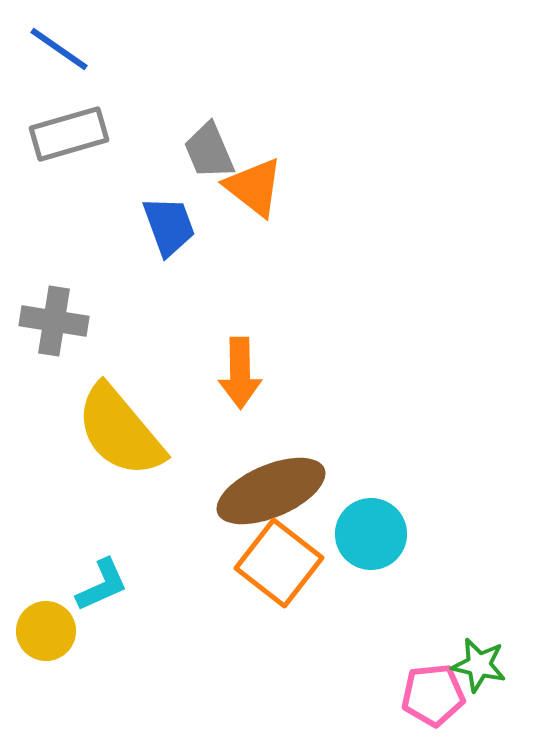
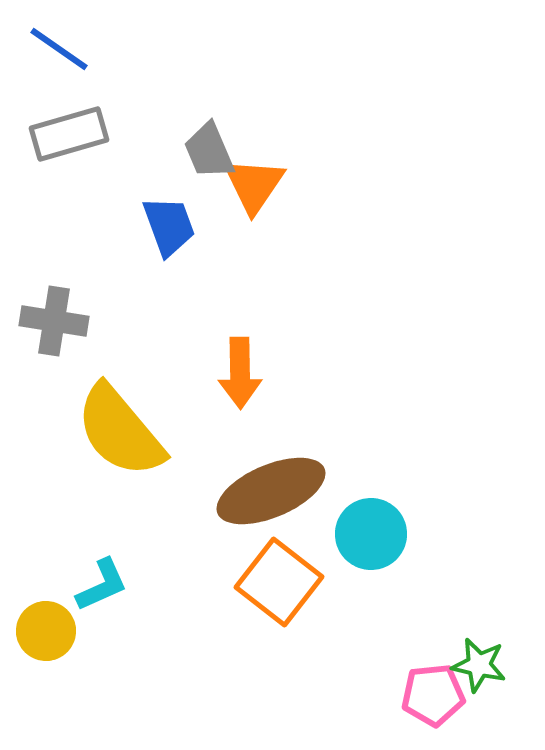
orange triangle: moved 2 px up; rotated 26 degrees clockwise
orange square: moved 19 px down
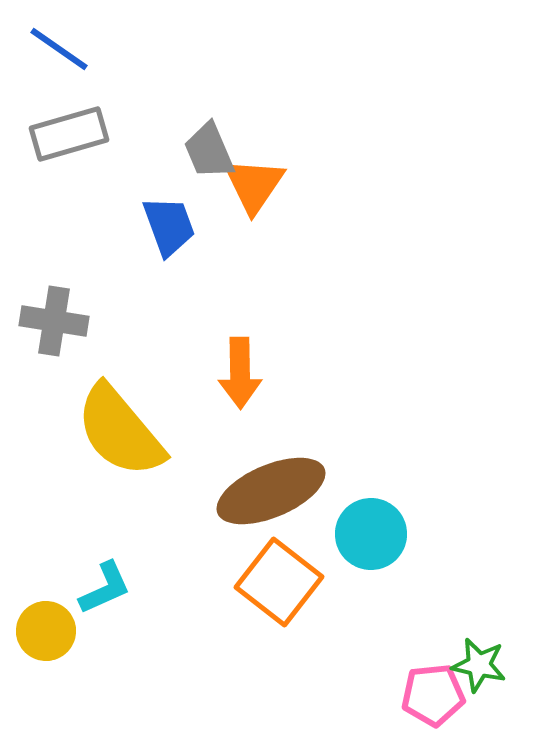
cyan L-shape: moved 3 px right, 3 px down
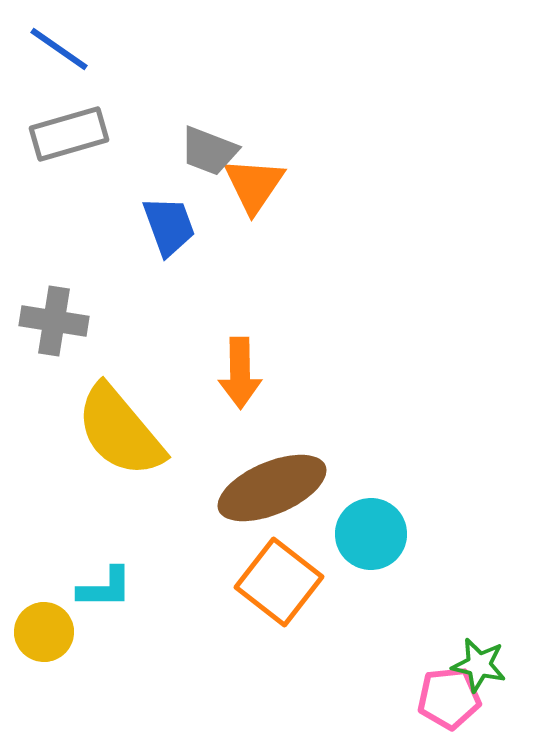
gray trapezoid: rotated 46 degrees counterclockwise
brown ellipse: moved 1 px right, 3 px up
cyan L-shape: rotated 24 degrees clockwise
yellow circle: moved 2 px left, 1 px down
pink pentagon: moved 16 px right, 3 px down
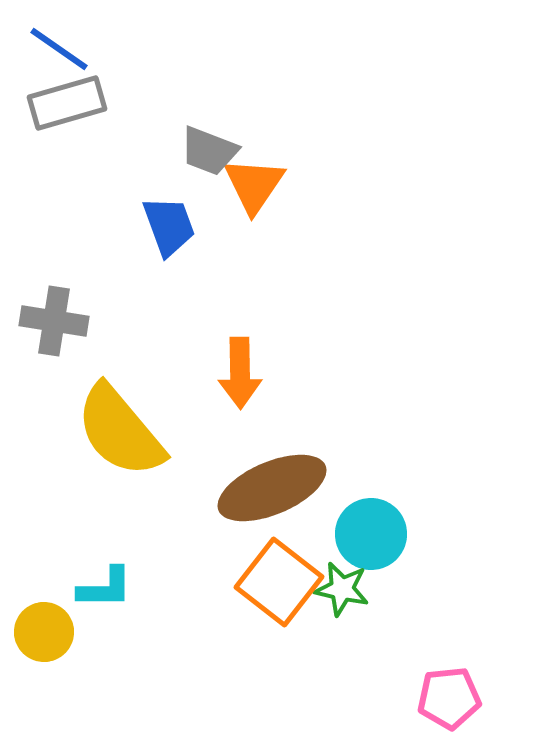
gray rectangle: moved 2 px left, 31 px up
green star: moved 137 px left, 76 px up
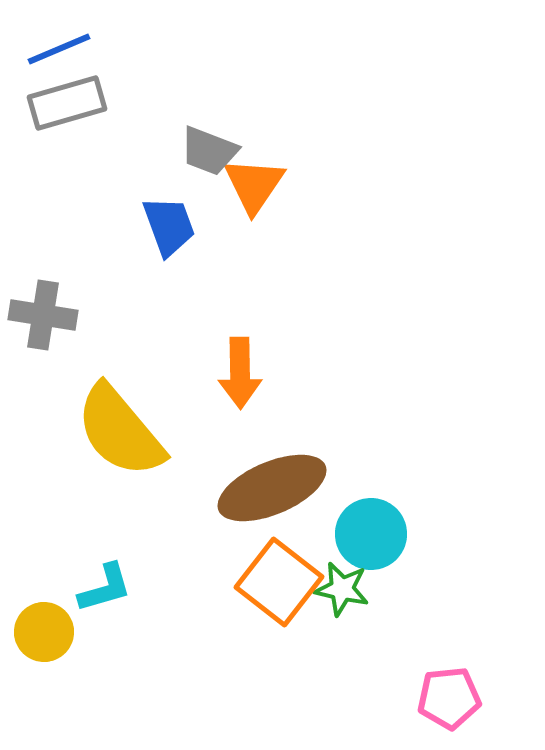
blue line: rotated 58 degrees counterclockwise
gray cross: moved 11 px left, 6 px up
cyan L-shape: rotated 16 degrees counterclockwise
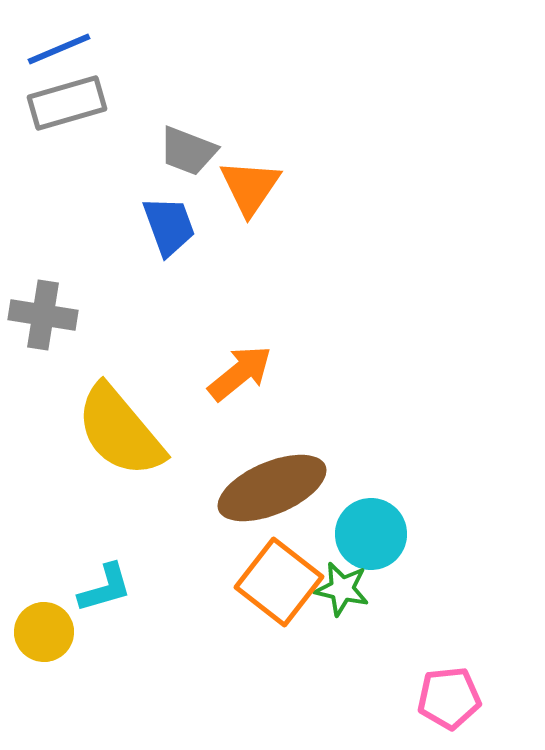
gray trapezoid: moved 21 px left
orange triangle: moved 4 px left, 2 px down
orange arrow: rotated 128 degrees counterclockwise
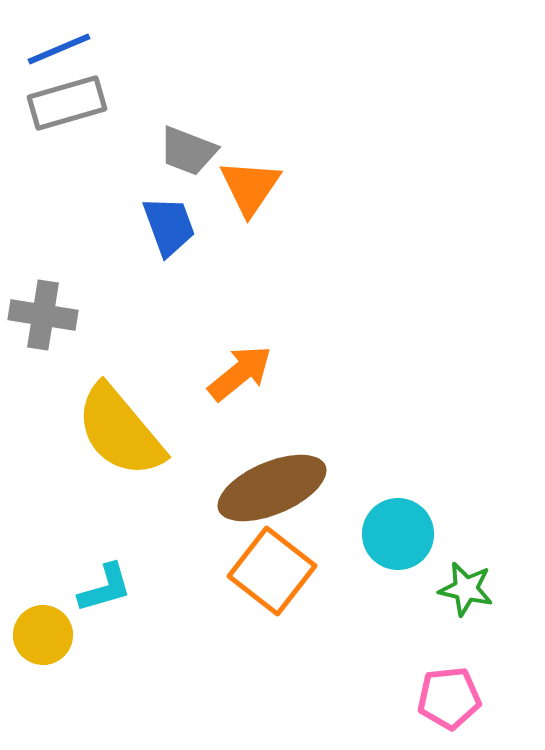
cyan circle: moved 27 px right
orange square: moved 7 px left, 11 px up
green star: moved 124 px right
yellow circle: moved 1 px left, 3 px down
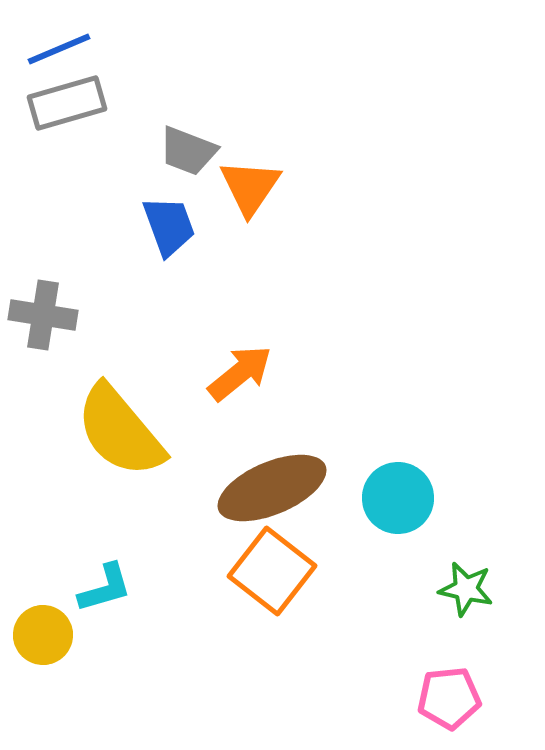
cyan circle: moved 36 px up
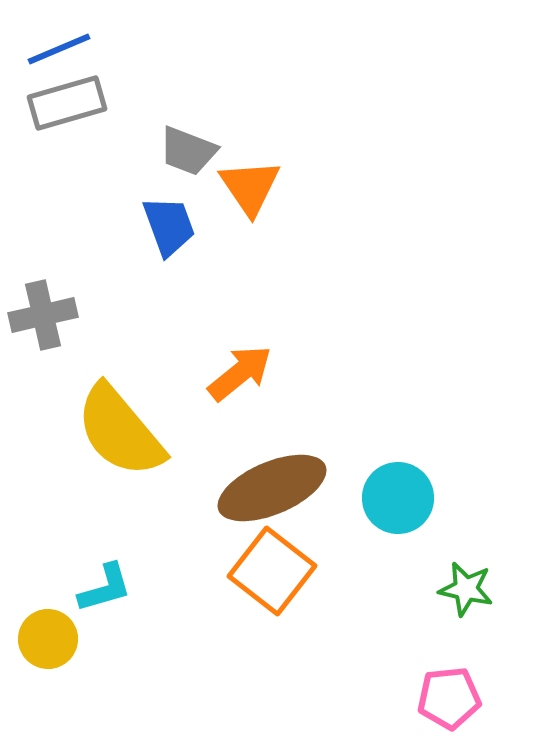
orange triangle: rotated 8 degrees counterclockwise
gray cross: rotated 22 degrees counterclockwise
yellow circle: moved 5 px right, 4 px down
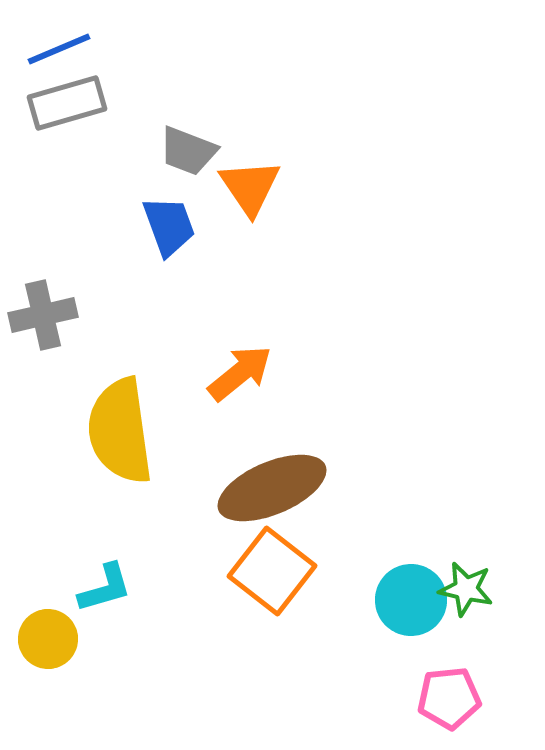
yellow semicircle: rotated 32 degrees clockwise
cyan circle: moved 13 px right, 102 px down
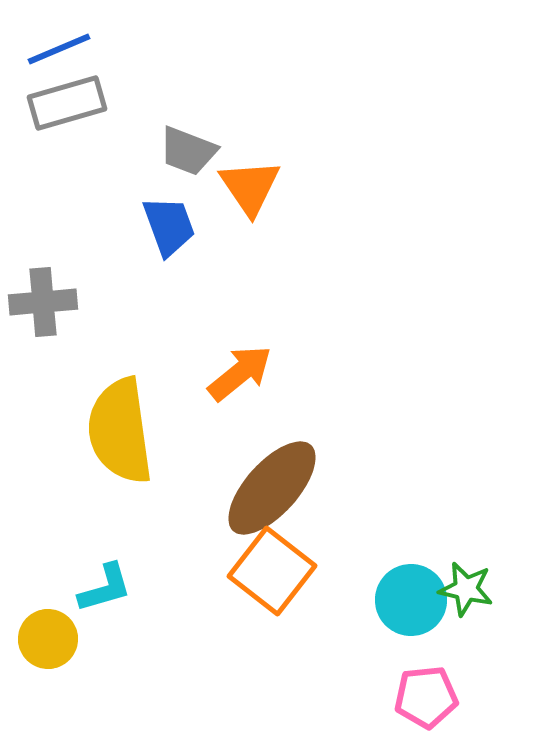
gray cross: moved 13 px up; rotated 8 degrees clockwise
brown ellipse: rotated 25 degrees counterclockwise
pink pentagon: moved 23 px left, 1 px up
